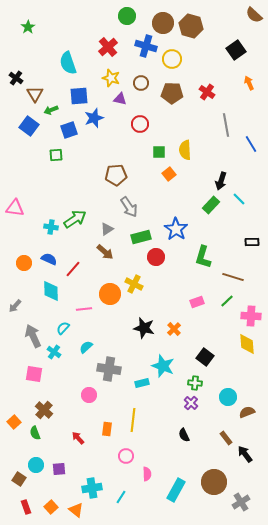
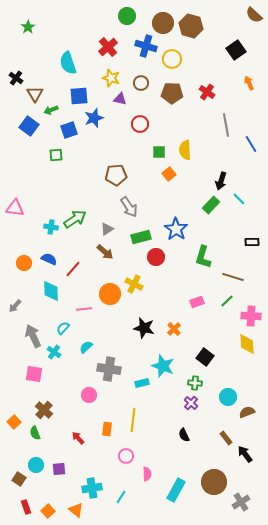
orange square at (51, 507): moved 3 px left, 4 px down
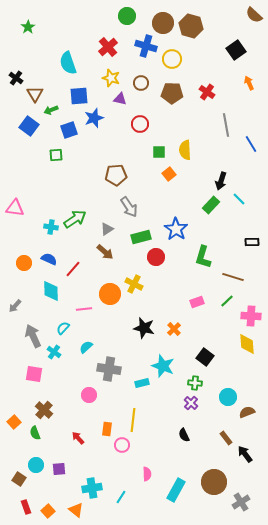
pink circle at (126, 456): moved 4 px left, 11 px up
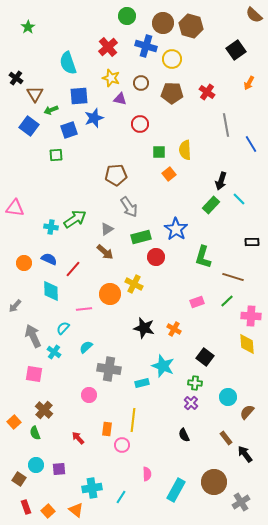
orange arrow at (249, 83): rotated 128 degrees counterclockwise
orange cross at (174, 329): rotated 16 degrees counterclockwise
brown semicircle at (247, 412): rotated 28 degrees counterclockwise
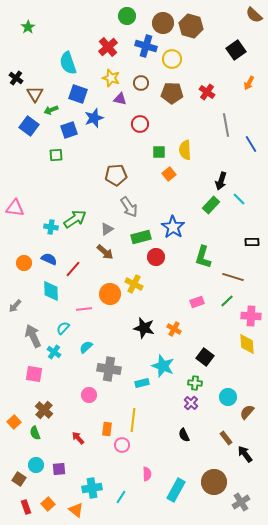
blue square at (79, 96): moved 1 px left, 2 px up; rotated 24 degrees clockwise
blue star at (176, 229): moved 3 px left, 2 px up
orange square at (48, 511): moved 7 px up
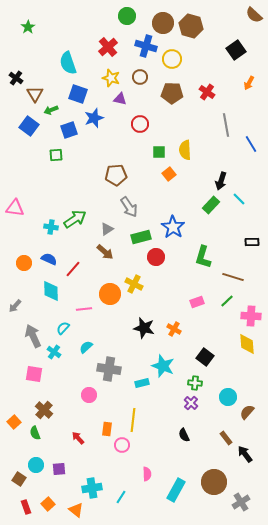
brown circle at (141, 83): moved 1 px left, 6 px up
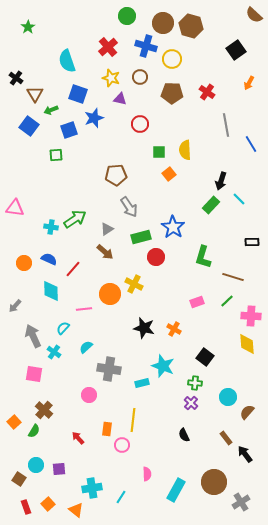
cyan semicircle at (68, 63): moved 1 px left, 2 px up
green semicircle at (35, 433): moved 1 px left, 2 px up; rotated 128 degrees counterclockwise
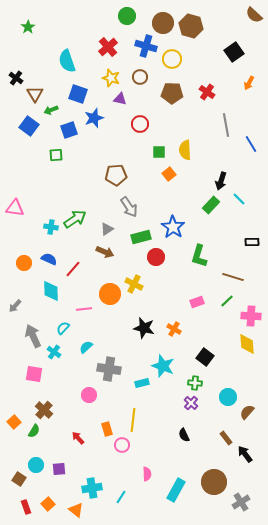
black square at (236, 50): moved 2 px left, 2 px down
brown arrow at (105, 252): rotated 18 degrees counterclockwise
green L-shape at (203, 257): moved 4 px left, 1 px up
orange rectangle at (107, 429): rotated 24 degrees counterclockwise
